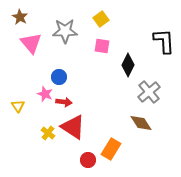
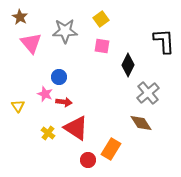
gray cross: moved 1 px left, 1 px down
red triangle: moved 3 px right, 1 px down
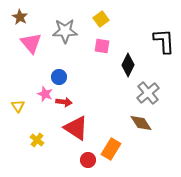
yellow cross: moved 11 px left, 7 px down
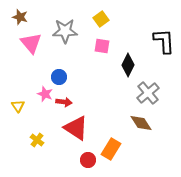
brown star: rotated 14 degrees counterclockwise
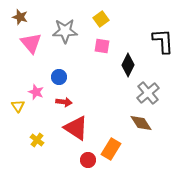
black L-shape: moved 1 px left
pink star: moved 9 px left, 2 px up
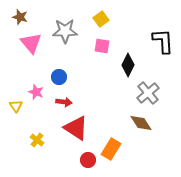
yellow triangle: moved 2 px left
